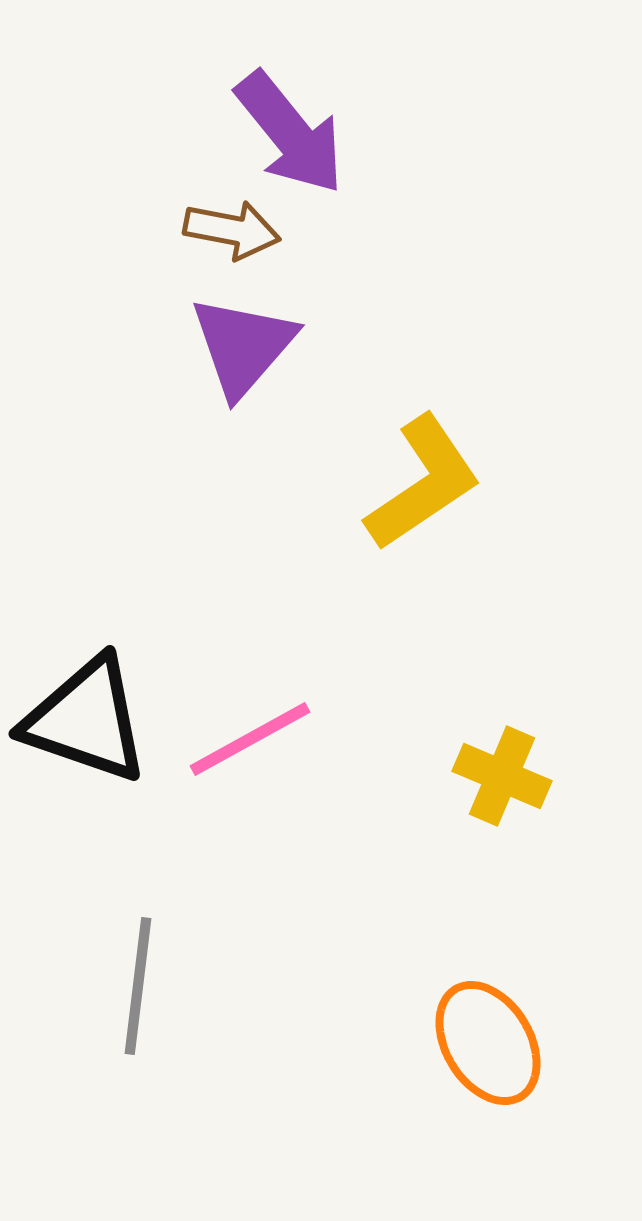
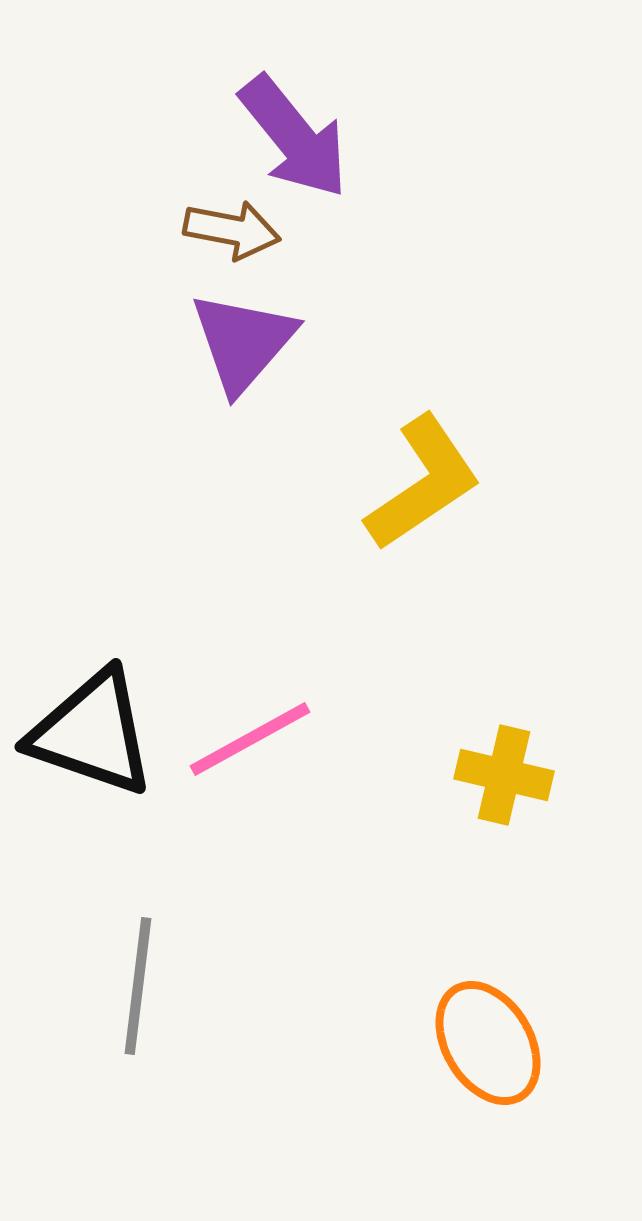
purple arrow: moved 4 px right, 4 px down
purple triangle: moved 4 px up
black triangle: moved 6 px right, 13 px down
yellow cross: moved 2 px right, 1 px up; rotated 10 degrees counterclockwise
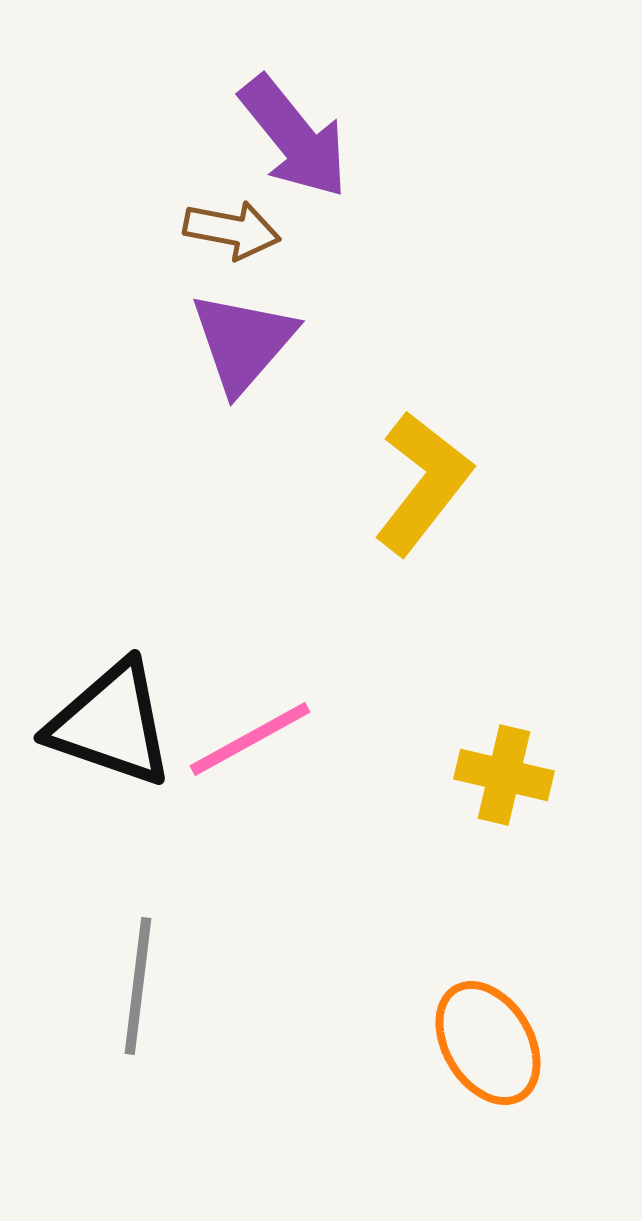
yellow L-shape: rotated 18 degrees counterclockwise
black triangle: moved 19 px right, 9 px up
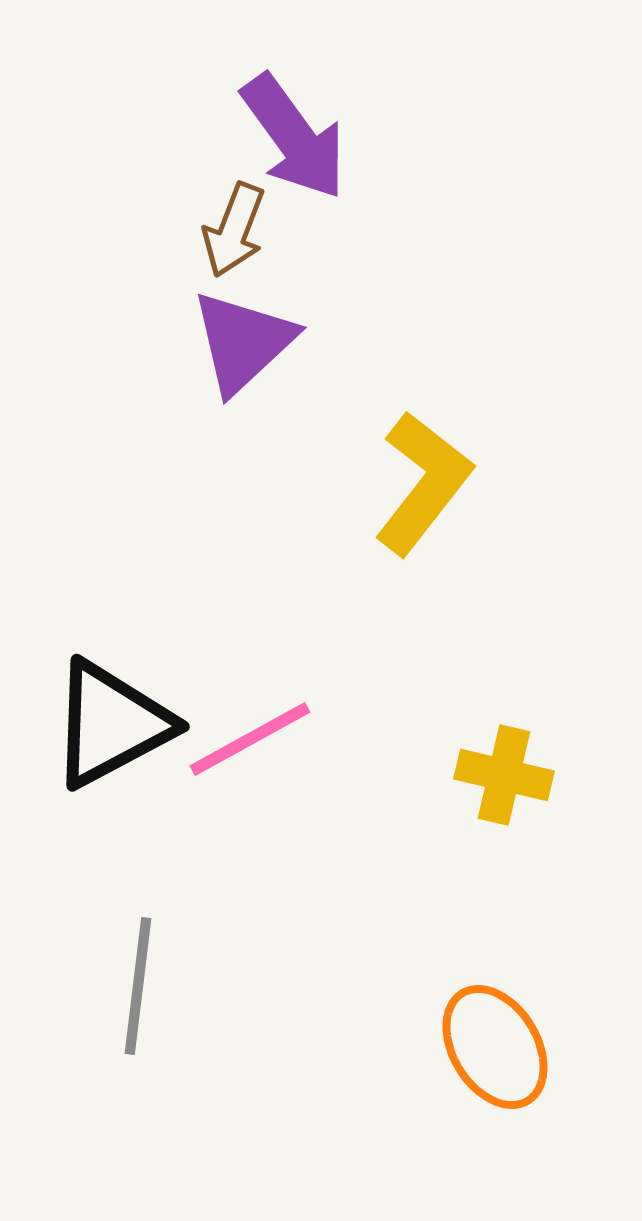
purple arrow: rotated 3 degrees clockwise
brown arrow: moved 2 px right; rotated 100 degrees clockwise
purple triangle: rotated 6 degrees clockwise
black triangle: rotated 47 degrees counterclockwise
orange ellipse: moved 7 px right, 4 px down
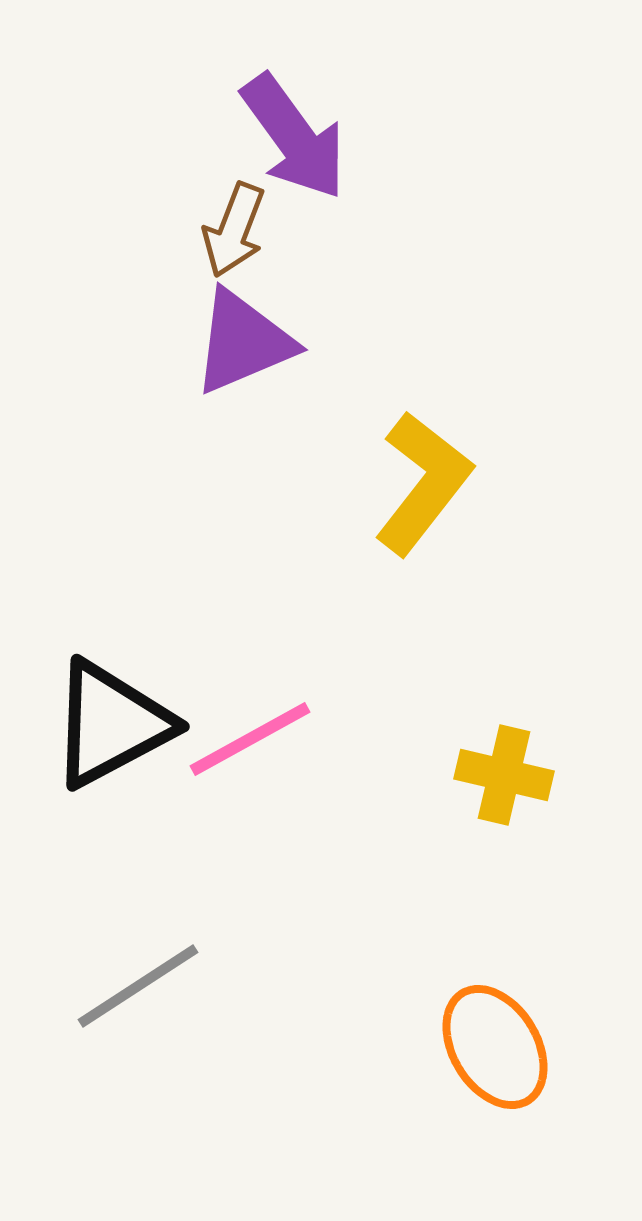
purple triangle: rotated 20 degrees clockwise
gray line: rotated 50 degrees clockwise
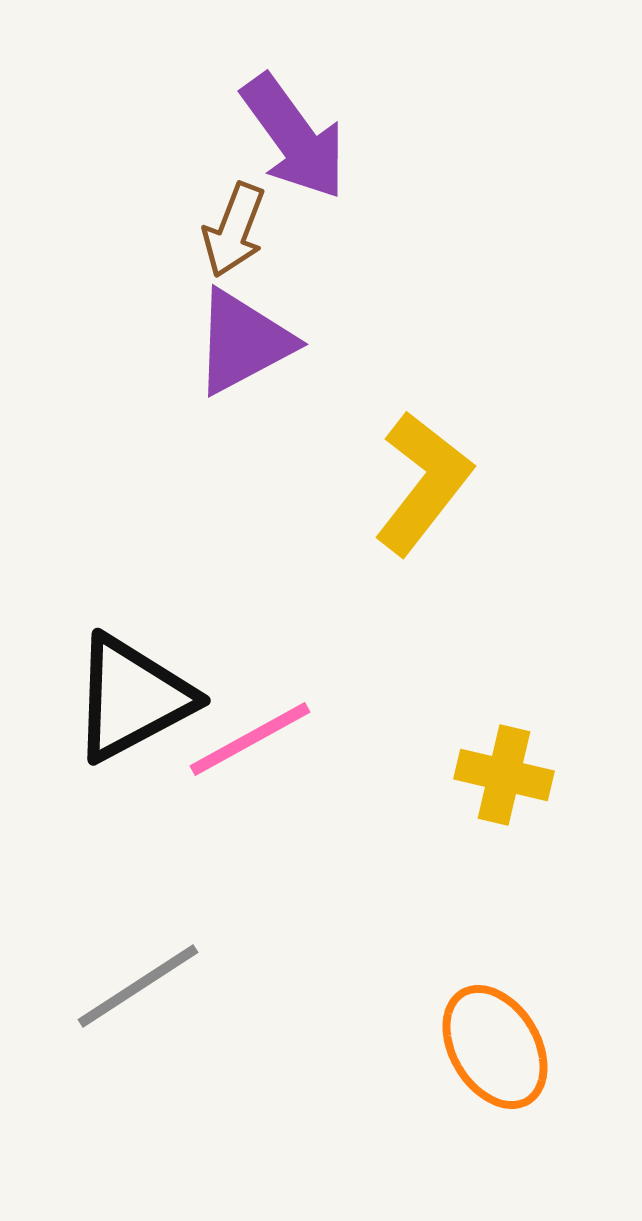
purple triangle: rotated 5 degrees counterclockwise
black triangle: moved 21 px right, 26 px up
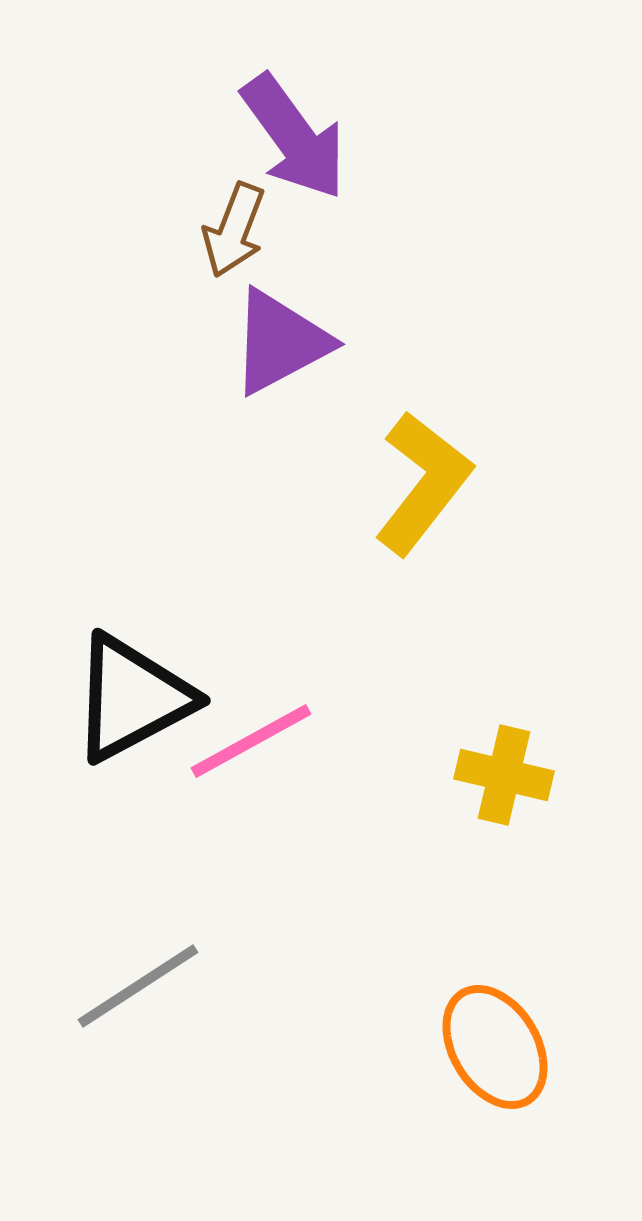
purple triangle: moved 37 px right
pink line: moved 1 px right, 2 px down
